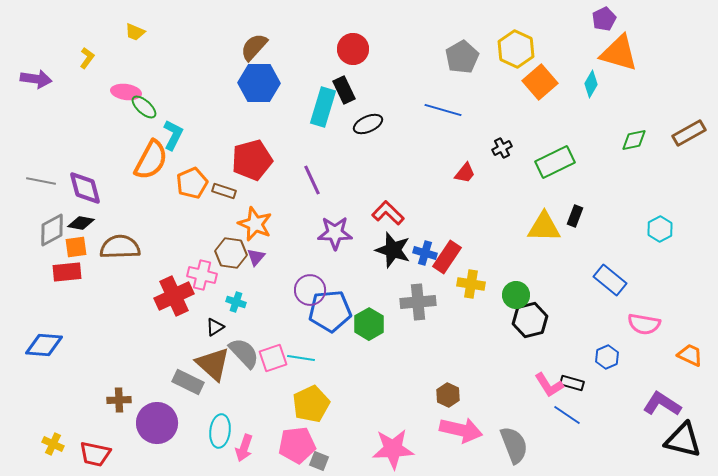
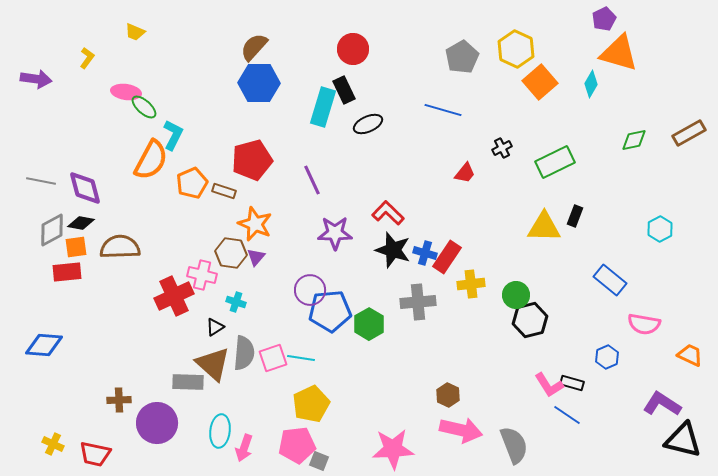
yellow cross at (471, 284): rotated 16 degrees counterclockwise
gray semicircle at (244, 353): rotated 48 degrees clockwise
gray rectangle at (188, 382): rotated 24 degrees counterclockwise
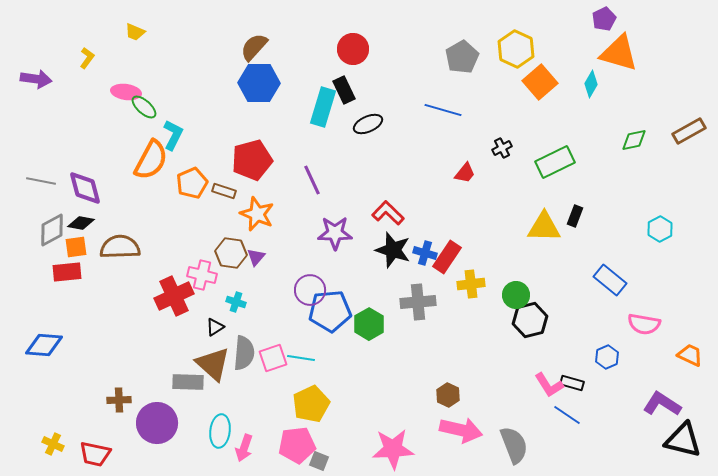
brown rectangle at (689, 133): moved 2 px up
orange star at (255, 224): moved 2 px right, 10 px up
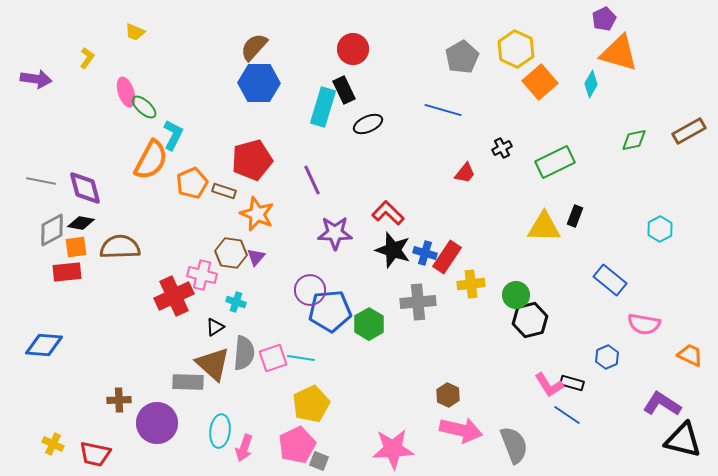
pink ellipse at (126, 92): rotated 64 degrees clockwise
pink pentagon at (297, 445): rotated 18 degrees counterclockwise
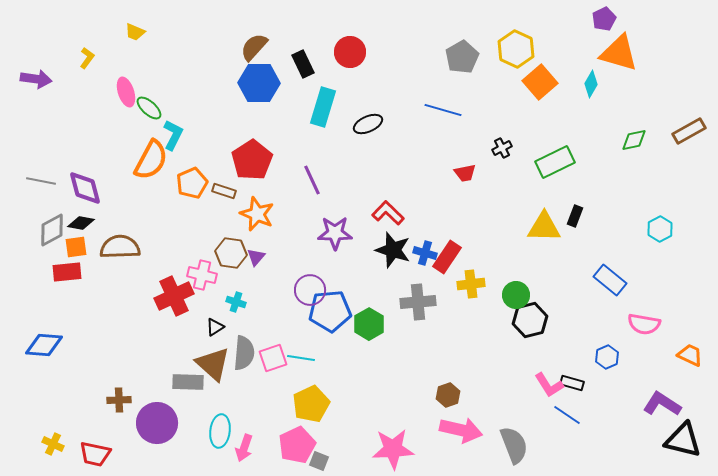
red circle at (353, 49): moved 3 px left, 3 px down
black rectangle at (344, 90): moved 41 px left, 26 px up
green ellipse at (144, 107): moved 5 px right, 1 px down
red pentagon at (252, 160): rotated 18 degrees counterclockwise
red trapezoid at (465, 173): rotated 40 degrees clockwise
brown hexagon at (448, 395): rotated 15 degrees clockwise
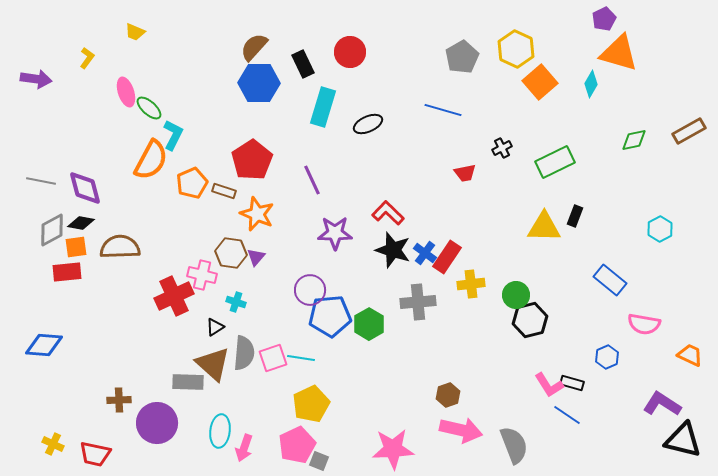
blue cross at (425, 253): rotated 20 degrees clockwise
blue pentagon at (330, 311): moved 5 px down
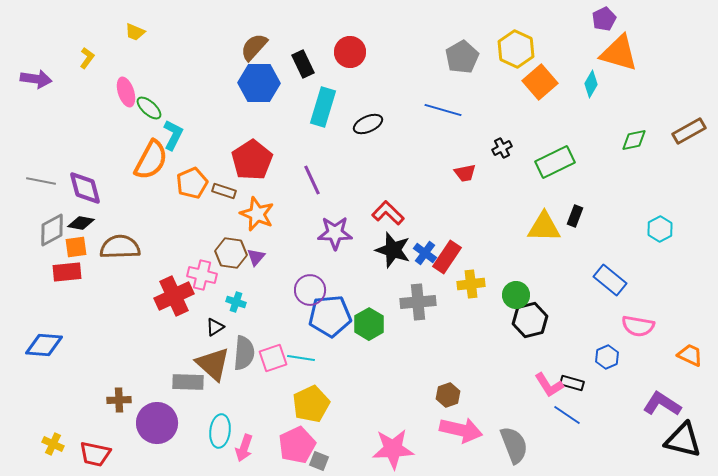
pink semicircle at (644, 324): moved 6 px left, 2 px down
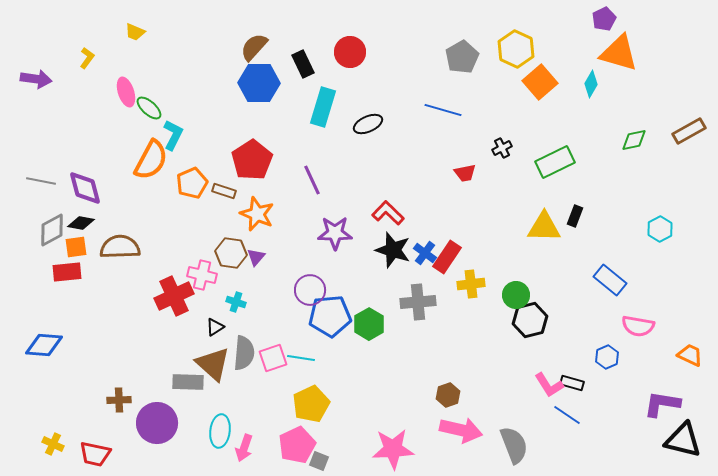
purple L-shape at (662, 404): rotated 24 degrees counterclockwise
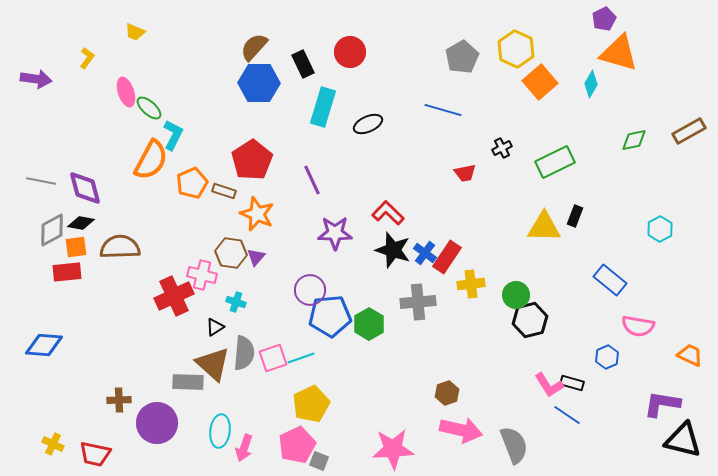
cyan line at (301, 358): rotated 28 degrees counterclockwise
brown hexagon at (448, 395): moved 1 px left, 2 px up
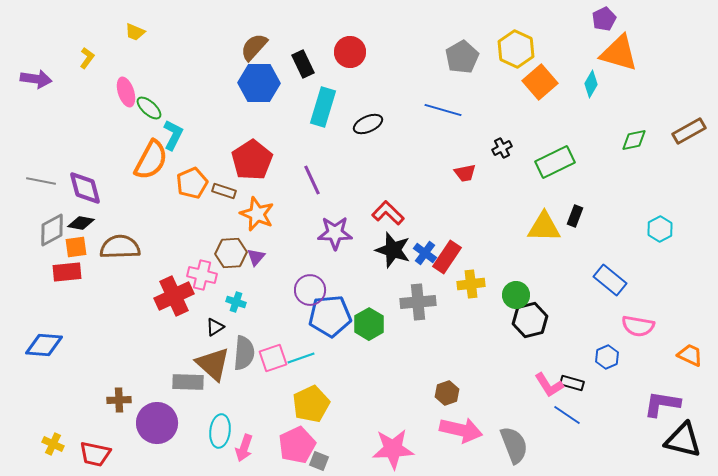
brown hexagon at (231, 253): rotated 12 degrees counterclockwise
